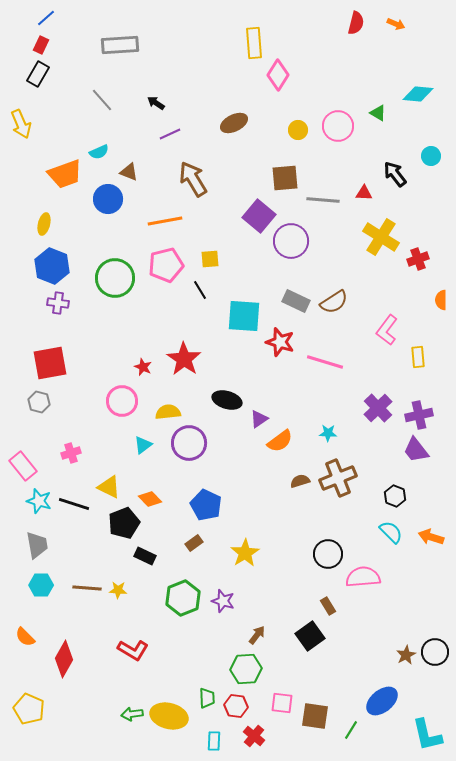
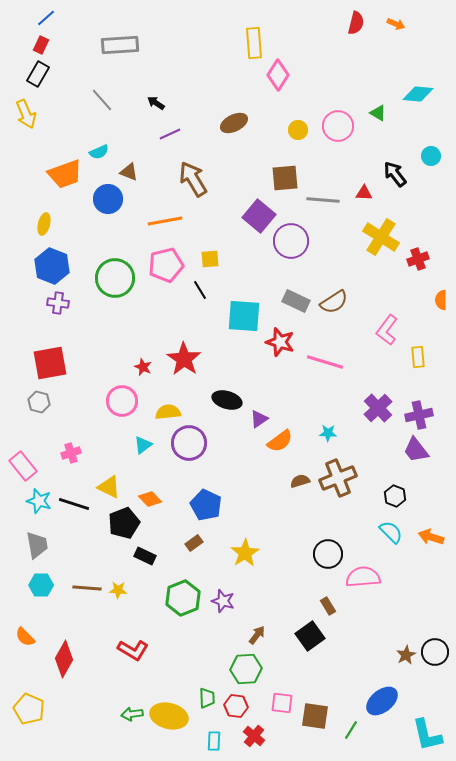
yellow arrow at (21, 124): moved 5 px right, 10 px up
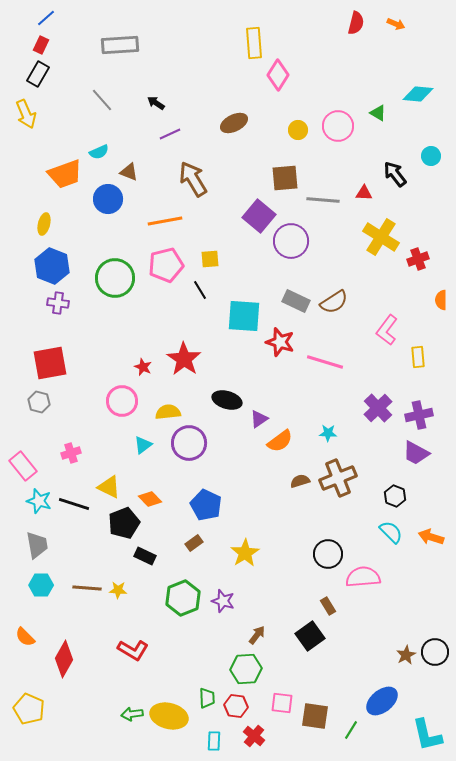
purple trapezoid at (416, 450): moved 3 px down; rotated 24 degrees counterclockwise
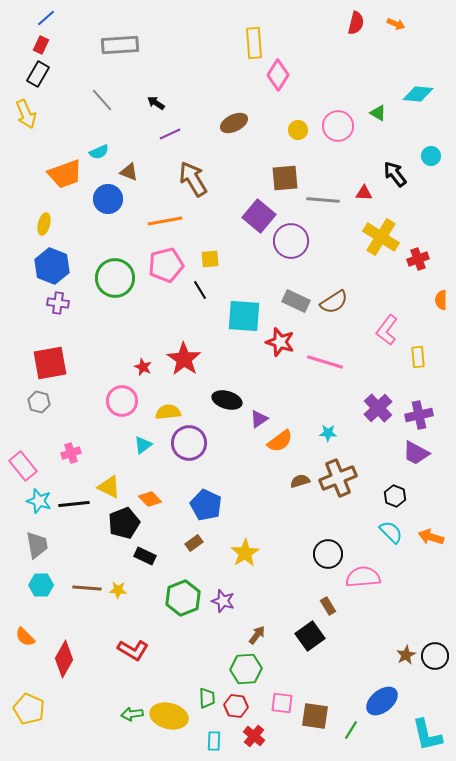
black line at (74, 504): rotated 24 degrees counterclockwise
black circle at (435, 652): moved 4 px down
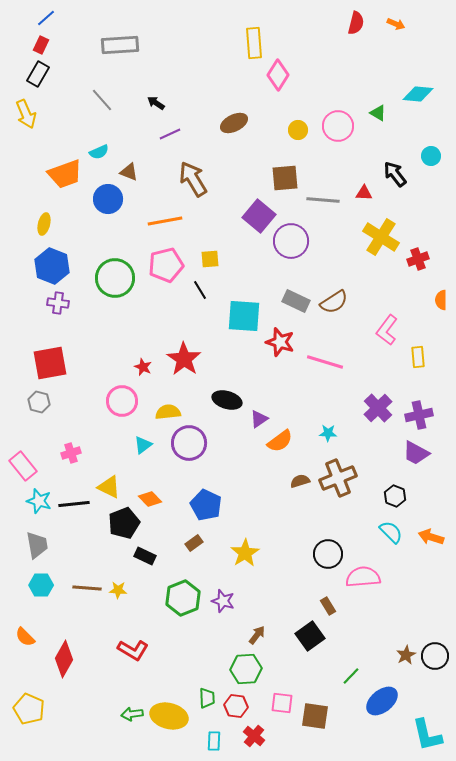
green line at (351, 730): moved 54 px up; rotated 12 degrees clockwise
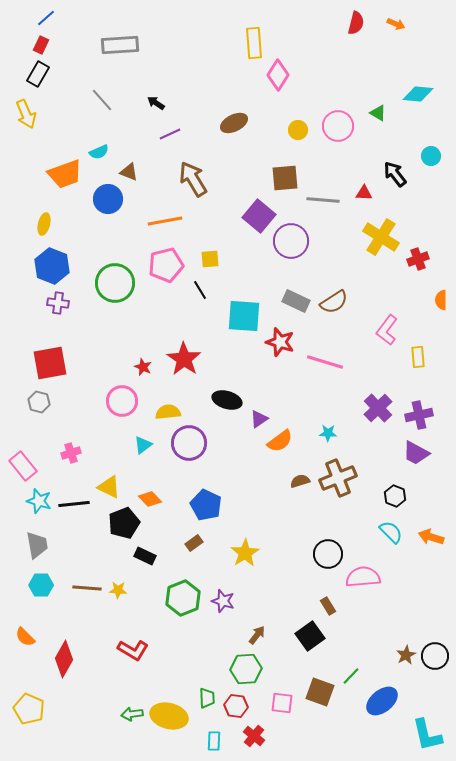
green circle at (115, 278): moved 5 px down
brown square at (315, 716): moved 5 px right, 24 px up; rotated 12 degrees clockwise
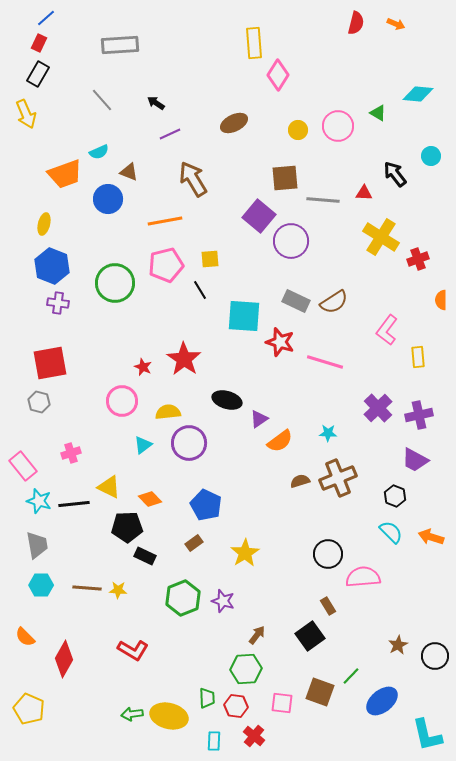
red rectangle at (41, 45): moved 2 px left, 2 px up
purple trapezoid at (416, 453): moved 1 px left, 7 px down
black pentagon at (124, 523): moved 3 px right, 4 px down; rotated 20 degrees clockwise
brown star at (406, 655): moved 8 px left, 10 px up
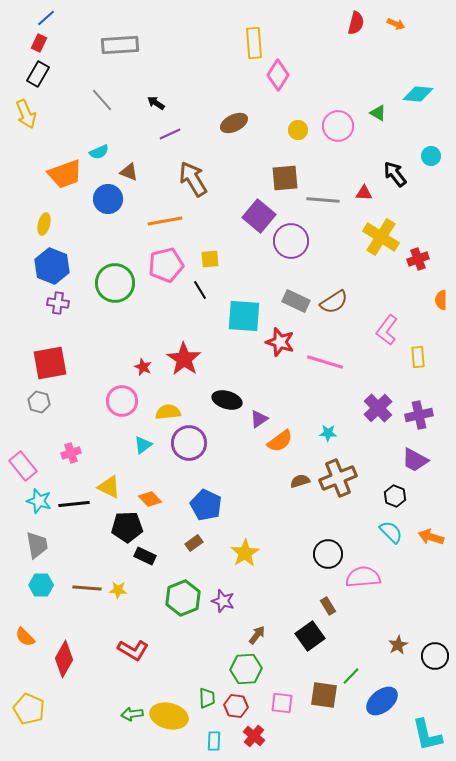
brown square at (320, 692): moved 4 px right, 3 px down; rotated 12 degrees counterclockwise
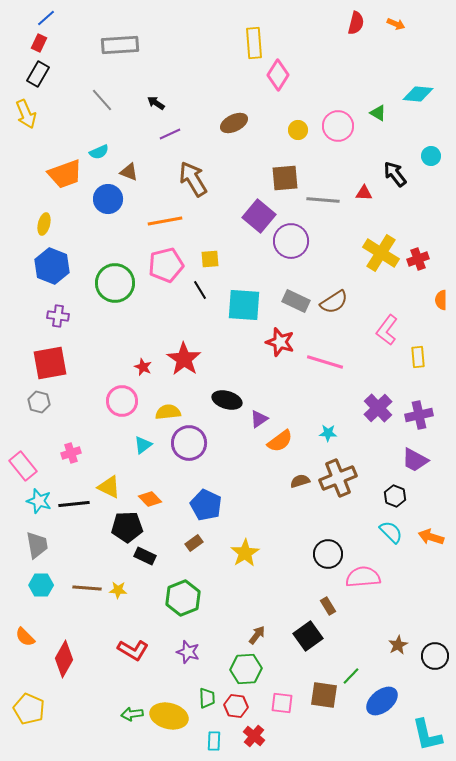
yellow cross at (381, 237): moved 16 px down
purple cross at (58, 303): moved 13 px down
cyan square at (244, 316): moved 11 px up
purple star at (223, 601): moved 35 px left, 51 px down
black square at (310, 636): moved 2 px left
